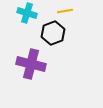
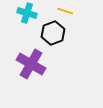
yellow line: rotated 28 degrees clockwise
purple cross: rotated 16 degrees clockwise
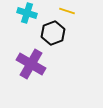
yellow line: moved 2 px right
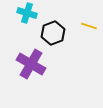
yellow line: moved 22 px right, 15 px down
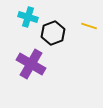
cyan cross: moved 1 px right, 4 px down
